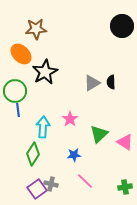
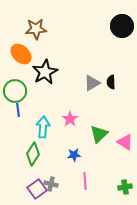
pink line: rotated 42 degrees clockwise
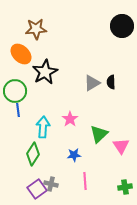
pink triangle: moved 4 px left, 4 px down; rotated 24 degrees clockwise
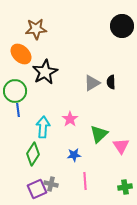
purple square: rotated 12 degrees clockwise
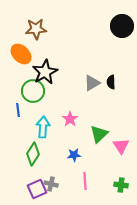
green circle: moved 18 px right
green cross: moved 4 px left, 2 px up; rotated 16 degrees clockwise
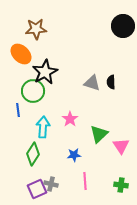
black circle: moved 1 px right
gray triangle: rotated 48 degrees clockwise
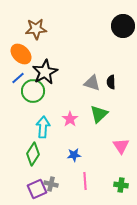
blue line: moved 32 px up; rotated 56 degrees clockwise
green triangle: moved 20 px up
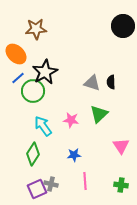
orange ellipse: moved 5 px left
pink star: moved 1 px right, 1 px down; rotated 28 degrees counterclockwise
cyan arrow: moved 1 px up; rotated 40 degrees counterclockwise
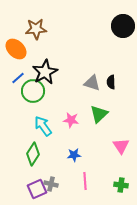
orange ellipse: moved 5 px up
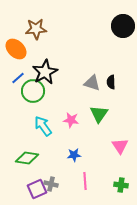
green triangle: rotated 12 degrees counterclockwise
pink triangle: moved 1 px left
green diamond: moved 6 px left, 4 px down; rotated 65 degrees clockwise
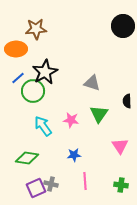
orange ellipse: rotated 45 degrees counterclockwise
black semicircle: moved 16 px right, 19 px down
purple square: moved 1 px left, 1 px up
